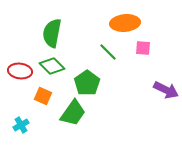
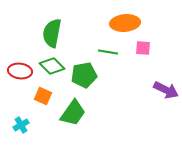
green line: rotated 36 degrees counterclockwise
green pentagon: moved 3 px left, 8 px up; rotated 25 degrees clockwise
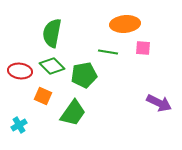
orange ellipse: moved 1 px down
purple arrow: moved 7 px left, 13 px down
cyan cross: moved 2 px left
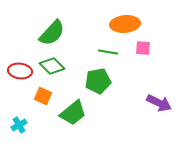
green semicircle: rotated 148 degrees counterclockwise
green pentagon: moved 14 px right, 6 px down
green trapezoid: rotated 16 degrees clockwise
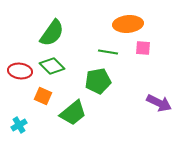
orange ellipse: moved 3 px right
green semicircle: rotated 8 degrees counterclockwise
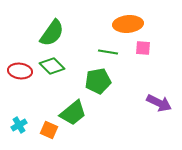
orange square: moved 6 px right, 34 px down
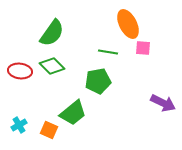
orange ellipse: rotated 68 degrees clockwise
purple arrow: moved 4 px right
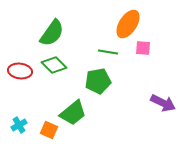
orange ellipse: rotated 60 degrees clockwise
green diamond: moved 2 px right, 1 px up
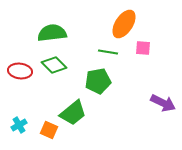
orange ellipse: moved 4 px left
green semicircle: rotated 132 degrees counterclockwise
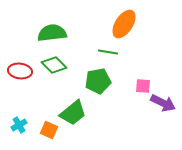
pink square: moved 38 px down
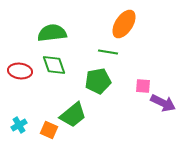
green diamond: rotated 25 degrees clockwise
green trapezoid: moved 2 px down
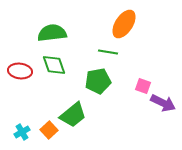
pink square: rotated 14 degrees clockwise
cyan cross: moved 3 px right, 7 px down
orange square: rotated 24 degrees clockwise
